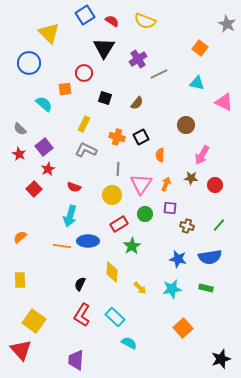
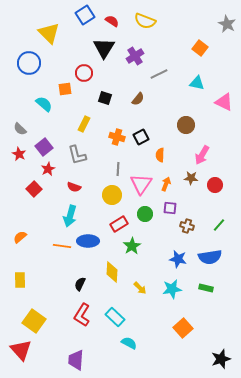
purple cross at (138, 59): moved 3 px left, 3 px up
brown semicircle at (137, 103): moved 1 px right, 4 px up
gray L-shape at (86, 150): moved 9 px left, 5 px down; rotated 130 degrees counterclockwise
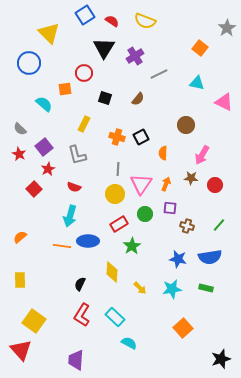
gray star at (227, 24): moved 4 px down; rotated 12 degrees clockwise
orange semicircle at (160, 155): moved 3 px right, 2 px up
yellow circle at (112, 195): moved 3 px right, 1 px up
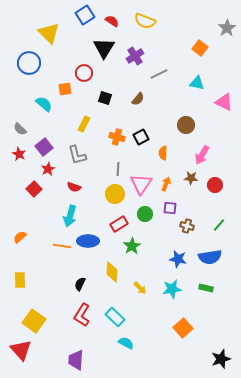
cyan semicircle at (129, 343): moved 3 px left
